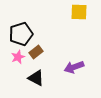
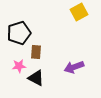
yellow square: rotated 30 degrees counterclockwise
black pentagon: moved 2 px left, 1 px up
brown rectangle: rotated 48 degrees counterclockwise
pink star: moved 1 px right, 9 px down; rotated 16 degrees clockwise
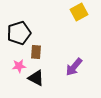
purple arrow: rotated 30 degrees counterclockwise
